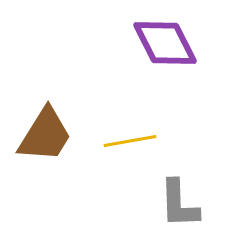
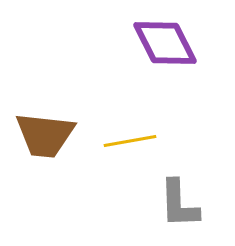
brown trapezoid: rotated 64 degrees clockwise
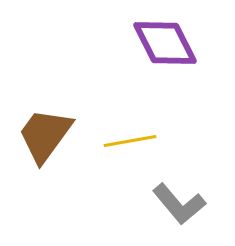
brown trapezoid: rotated 120 degrees clockwise
gray L-shape: rotated 38 degrees counterclockwise
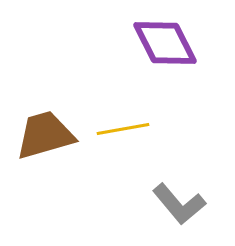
brown trapezoid: rotated 38 degrees clockwise
yellow line: moved 7 px left, 12 px up
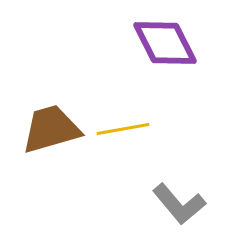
brown trapezoid: moved 6 px right, 6 px up
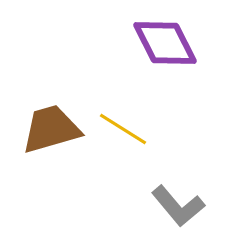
yellow line: rotated 42 degrees clockwise
gray L-shape: moved 1 px left, 2 px down
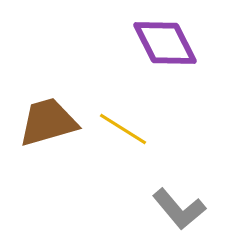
brown trapezoid: moved 3 px left, 7 px up
gray L-shape: moved 1 px right, 3 px down
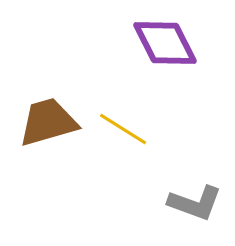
gray L-shape: moved 16 px right, 6 px up; rotated 30 degrees counterclockwise
